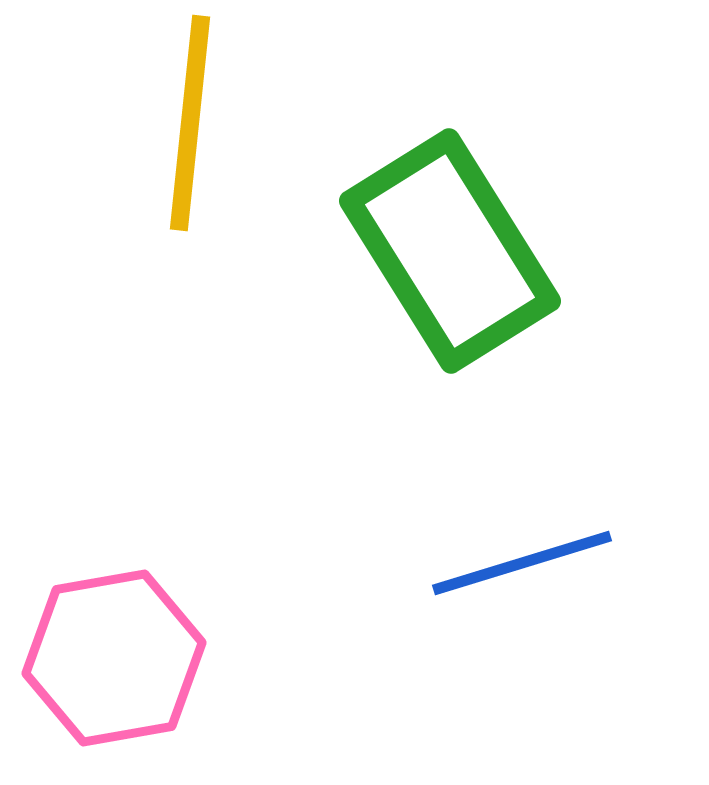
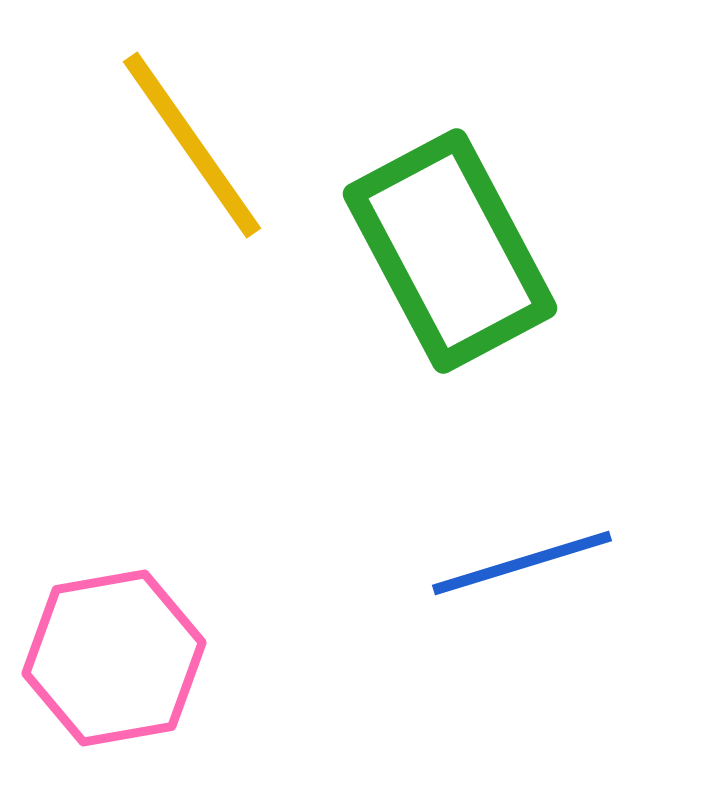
yellow line: moved 2 px right, 22 px down; rotated 41 degrees counterclockwise
green rectangle: rotated 4 degrees clockwise
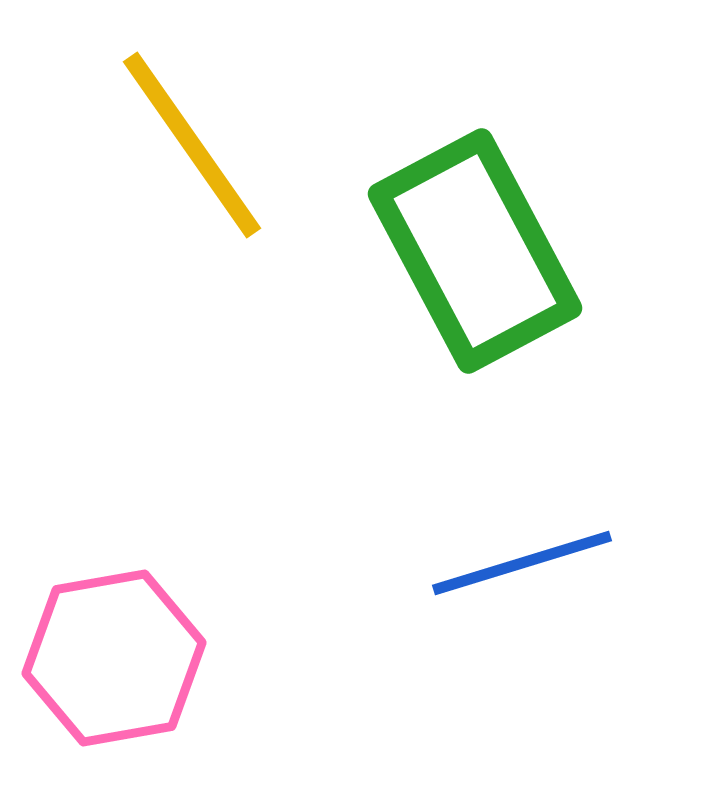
green rectangle: moved 25 px right
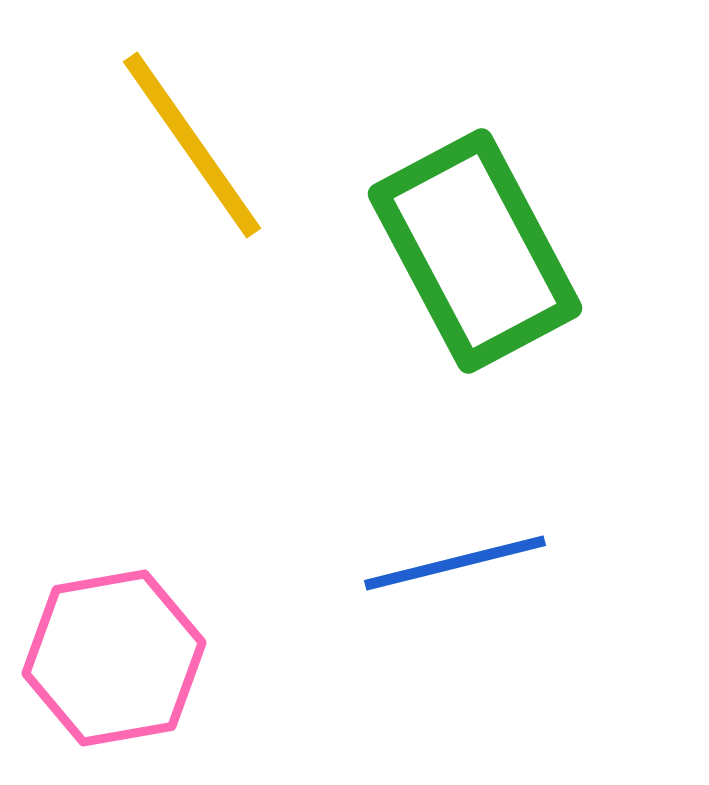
blue line: moved 67 px left; rotated 3 degrees clockwise
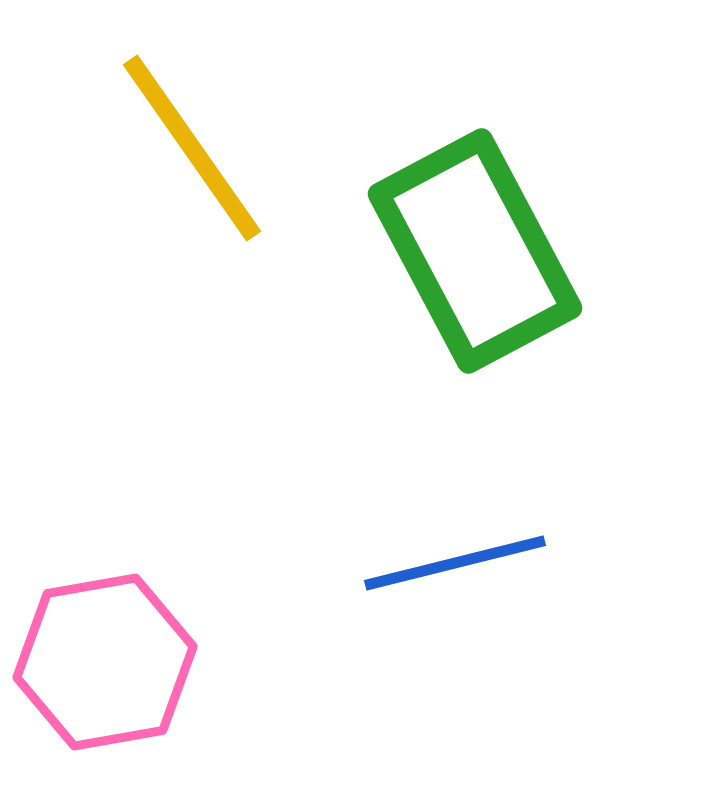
yellow line: moved 3 px down
pink hexagon: moved 9 px left, 4 px down
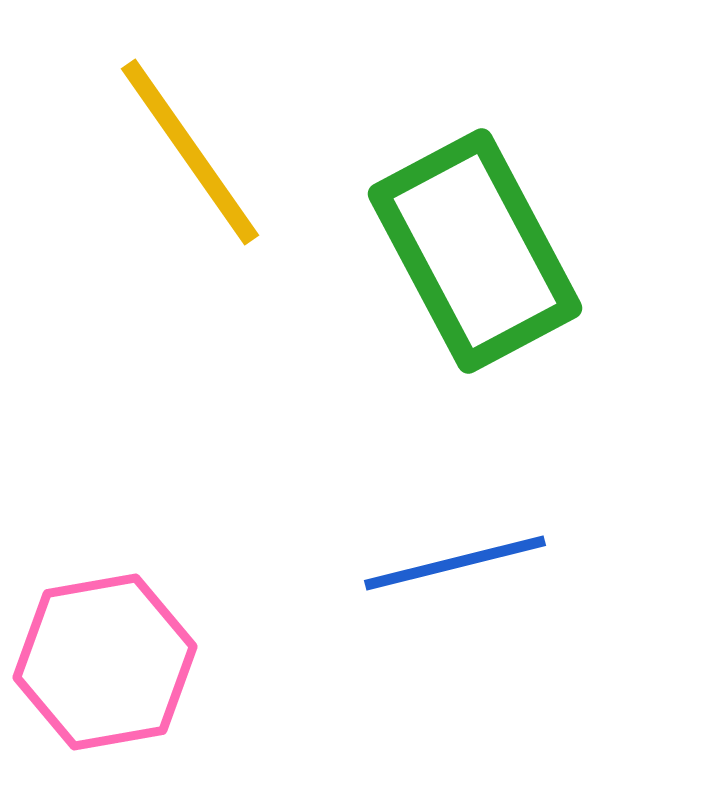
yellow line: moved 2 px left, 4 px down
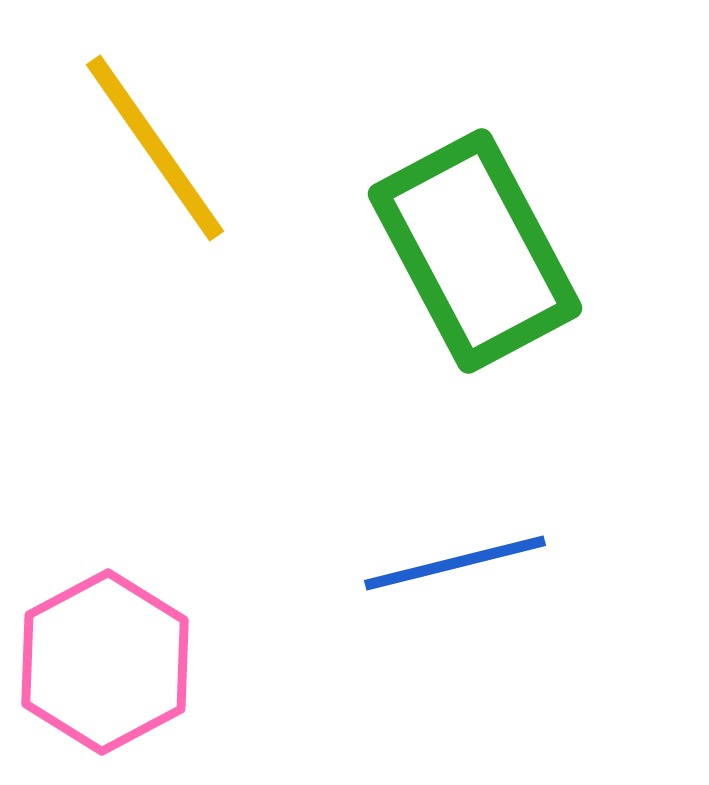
yellow line: moved 35 px left, 4 px up
pink hexagon: rotated 18 degrees counterclockwise
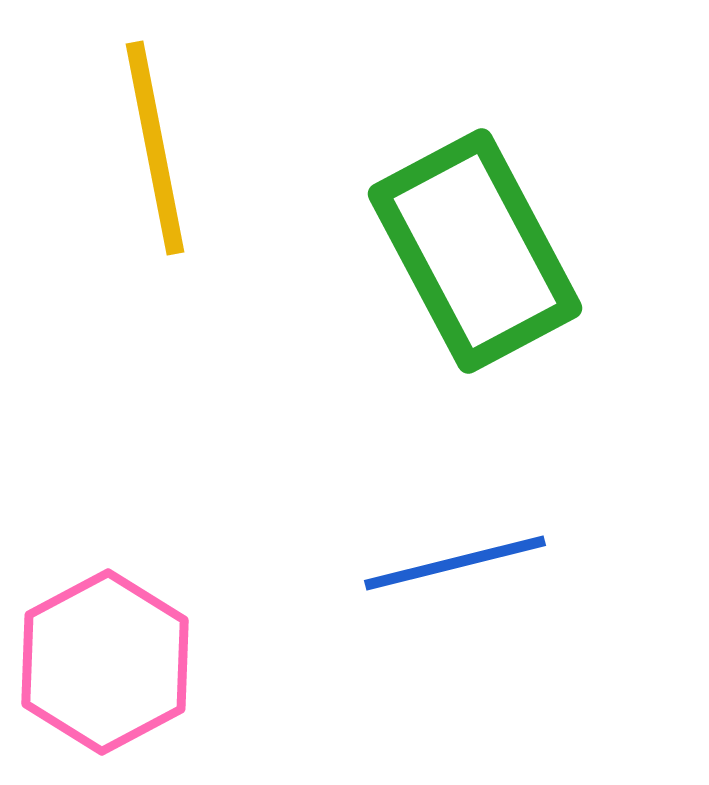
yellow line: rotated 24 degrees clockwise
